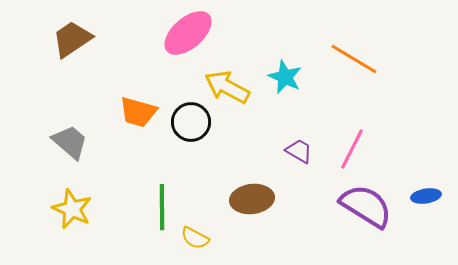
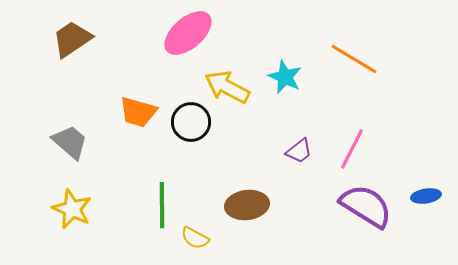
purple trapezoid: rotated 112 degrees clockwise
brown ellipse: moved 5 px left, 6 px down
green line: moved 2 px up
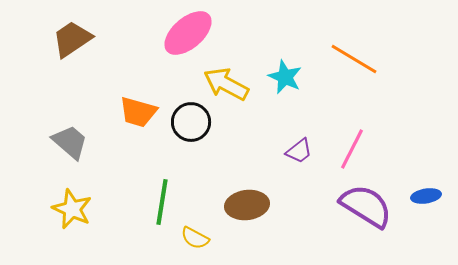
yellow arrow: moved 1 px left, 3 px up
green line: moved 3 px up; rotated 9 degrees clockwise
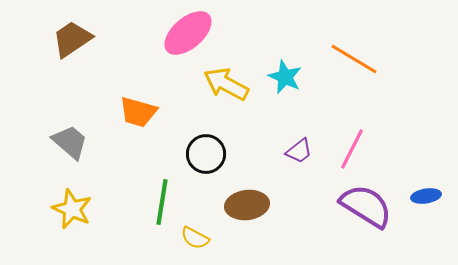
black circle: moved 15 px right, 32 px down
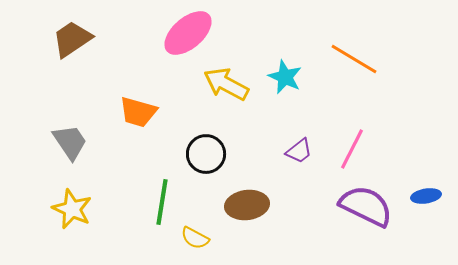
gray trapezoid: rotated 15 degrees clockwise
purple semicircle: rotated 6 degrees counterclockwise
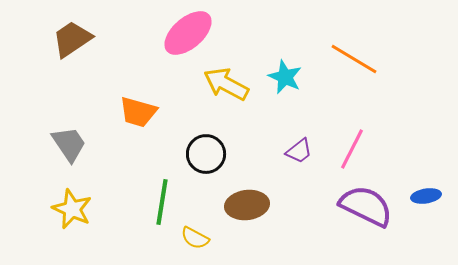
gray trapezoid: moved 1 px left, 2 px down
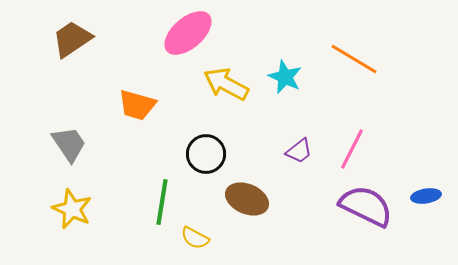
orange trapezoid: moved 1 px left, 7 px up
brown ellipse: moved 6 px up; rotated 30 degrees clockwise
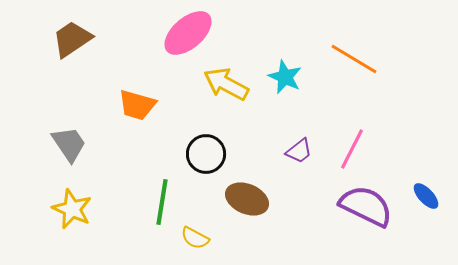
blue ellipse: rotated 56 degrees clockwise
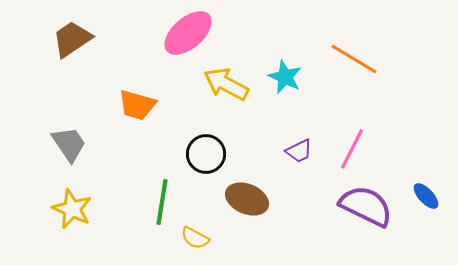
purple trapezoid: rotated 12 degrees clockwise
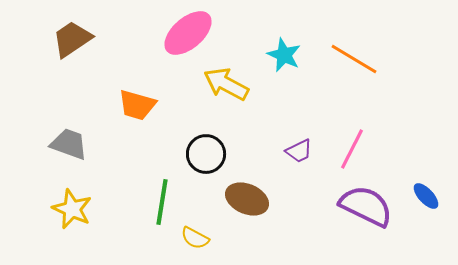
cyan star: moved 1 px left, 22 px up
gray trapezoid: rotated 36 degrees counterclockwise
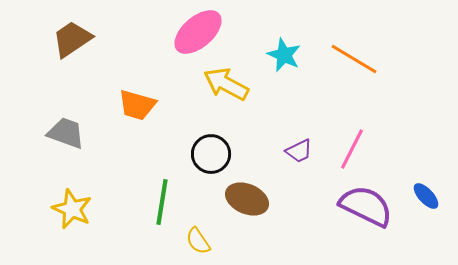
pink ellipse: moved 10 px right, 1 px up
gray trapezoid: moved 3 px left, 11 px up
black circle: moved 5 px right
yellow semicircle: moved 3 px right, 3 px down; rotated 28 degrees clockwise
